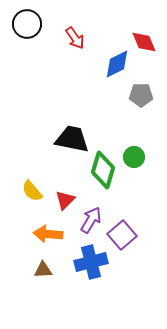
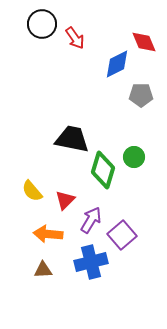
black circle: moved 15 px right
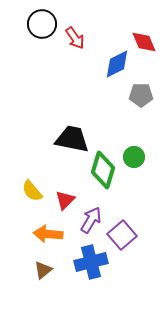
brown triangle: rotated 36 degrees counterclockwise
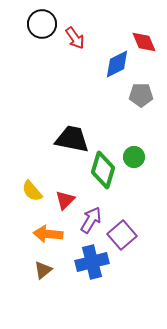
blue cross: moved 1 px right
